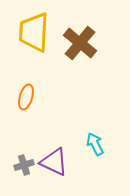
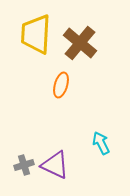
yellow trapezoid: moved 2 px right, 2 px down
orange ellipse: moved 35 px right, 12 px up
cyan arrow: moved 6 px right, 1 px up
purple triangle: moved 1 px right, 3 px down
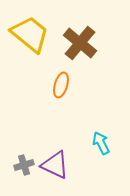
yellow trapezoid: moved 6 px left; rotated 126 degrees clockwise
